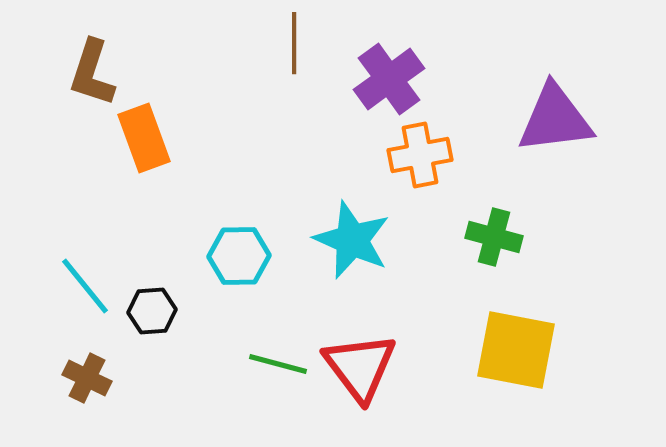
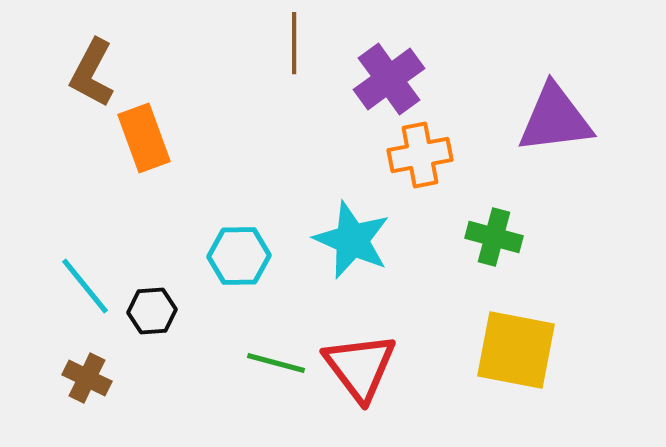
brown L-shape: rotated 10 degrees clockwise
green line: moved 2 px left, 1 px up
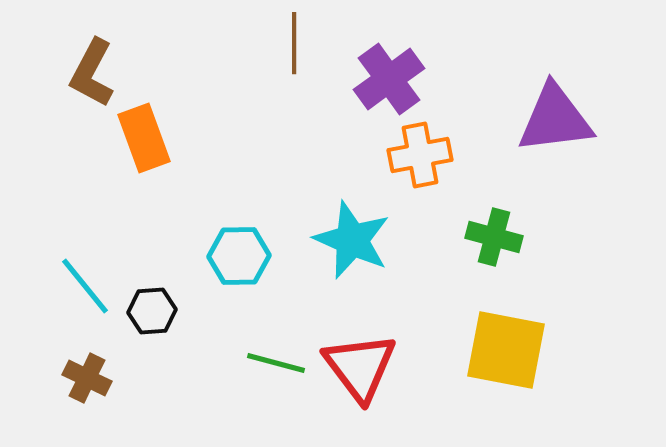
yellow square: moved 10 px left
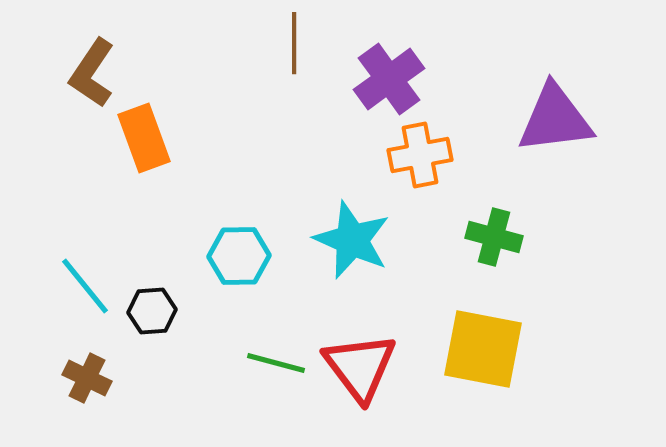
brown L-shape: rotated 6 degrees clockwise
yellow square: moved 23 px left, 1 px up
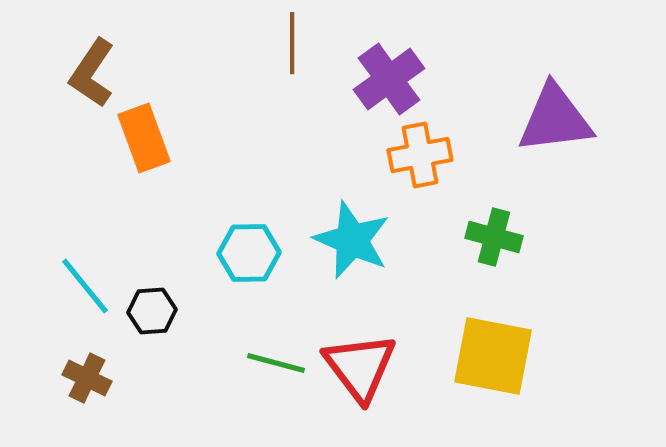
brown line: moved 2 px left
cyan hexagon: moved 10 px right, 3 px up
yellow square: moved 10 px right, 7 px down
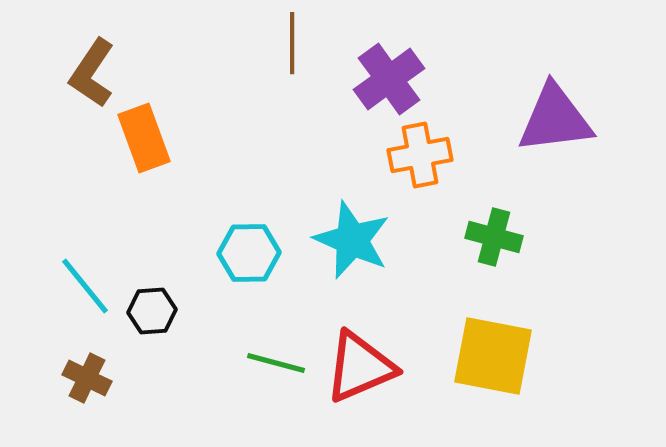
red triangle: rotated 44 degrees clockwise
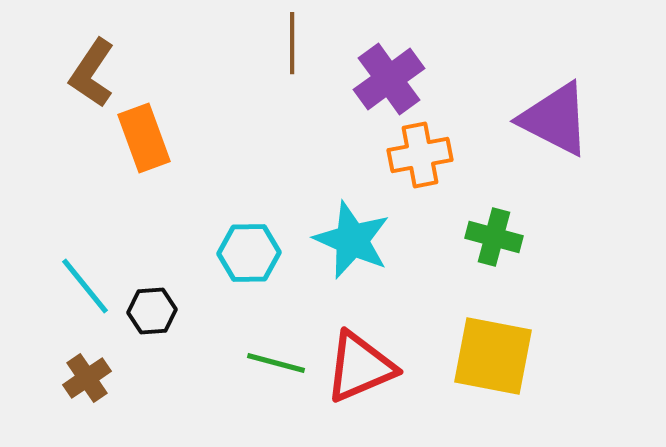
purple triangle: rotated 34 degrees clockwise
brown cross: rotated 30 degrees clockwise
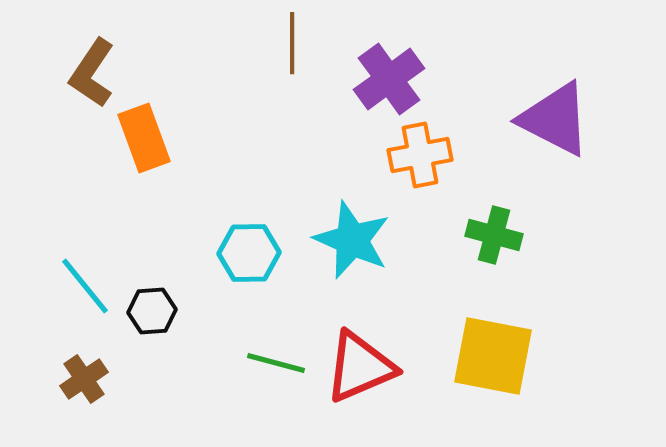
green cross: moved 2 px up
brown cross: moved 3 px left, 1 px down
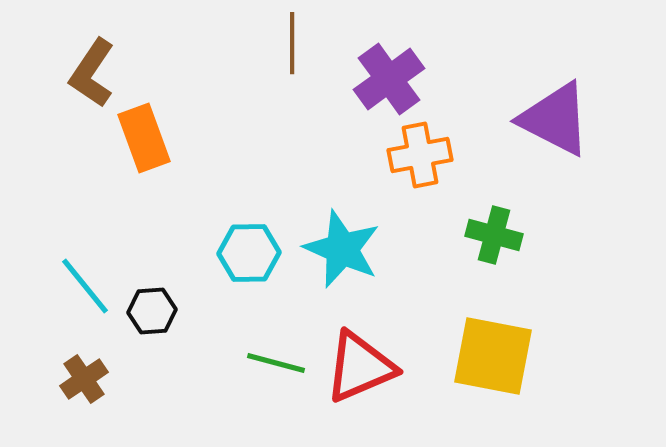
cyan star: moved 10 px left, 9 px down
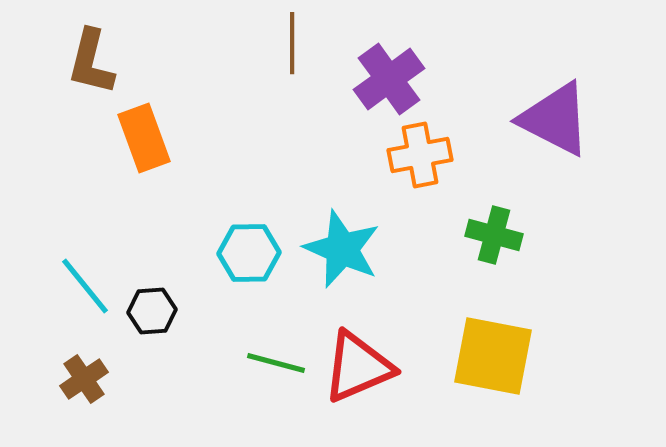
brown L-shape: moved 1 px left, 11 px up; rotated 20 degrees counterclockwise
red triangle: moved 2 px left
